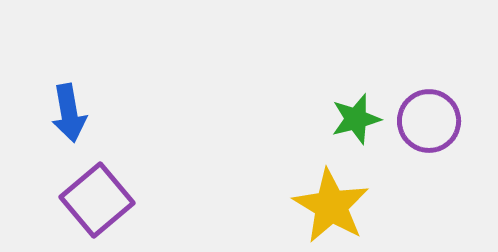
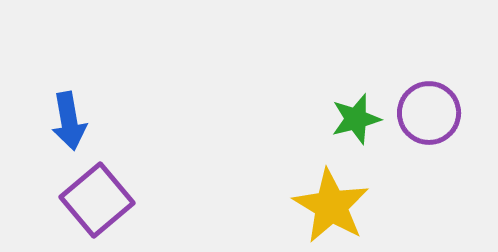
blue arrow: moved 8 px down
purple circle: moved 8 px up
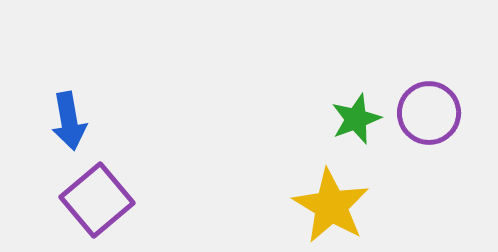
green star: rotated 6 degrees counterclockwise
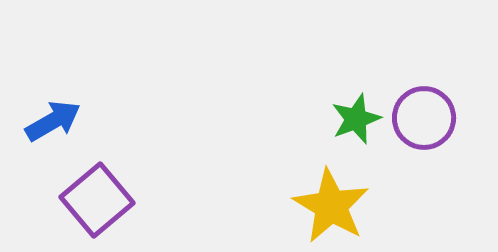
purple circle: moved 5 px left, 5 px down
blue arrow: moved 16 px left; rotated 110 degrees counterclockwise
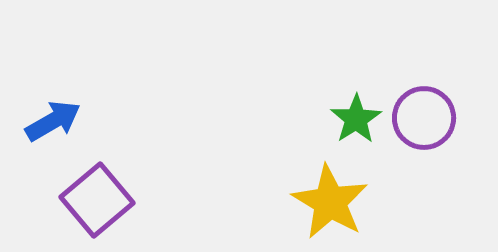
green star: rotated 12 degrees counterclockwise
yellow star: moved 1 px left, 4 px up
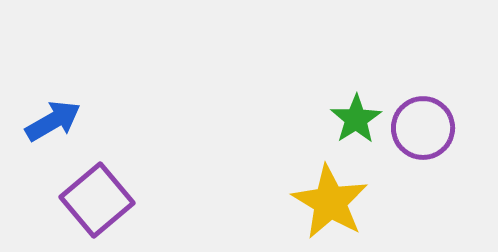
purple circle: moved 1 px left, 10 px down
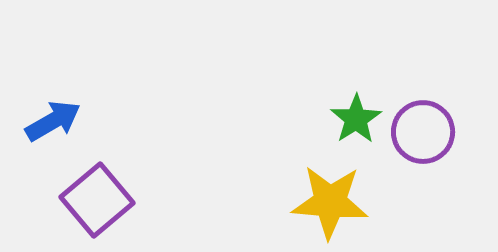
purple circle: moved 4 px down
yellow star: rotated 26 degrees counterclockwise
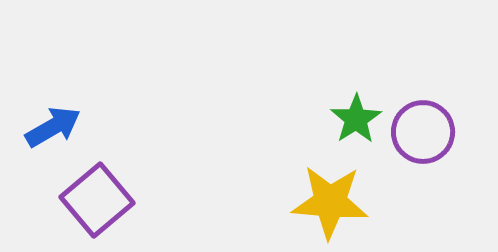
blue arrow: moved 6 px down
